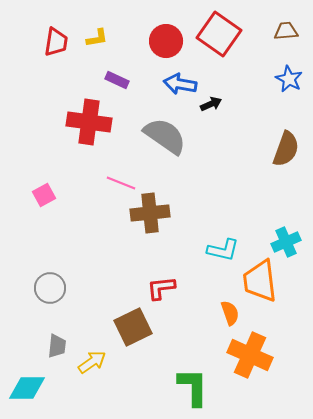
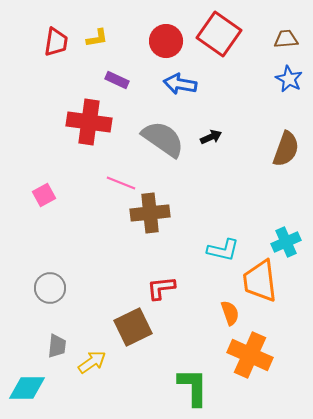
brown trapezoid: moved 8 px down
black arrow: moved 33 px down
gray semicircle: moved 2 px left, 3 px down
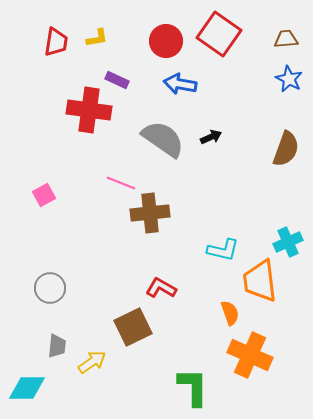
red cross: moved 12 px up
cyan cross: moved 2 px right
red L-shape: rotated 36 degrees clockwise
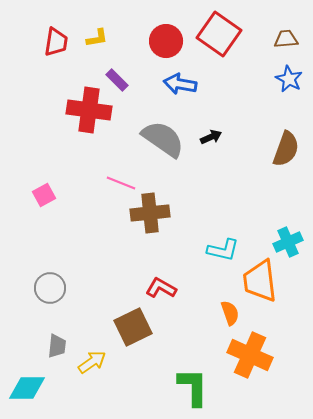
purple rectangle: rotated 20 degrees clockwise
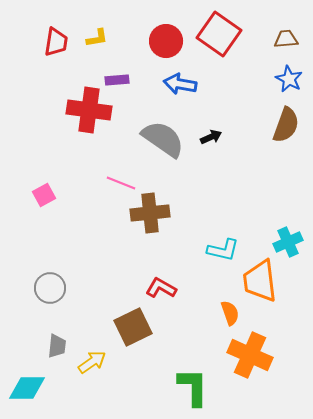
purple rectangle: rotated 50 degrees counterclockwise
brown semicircle: moved 24 px up
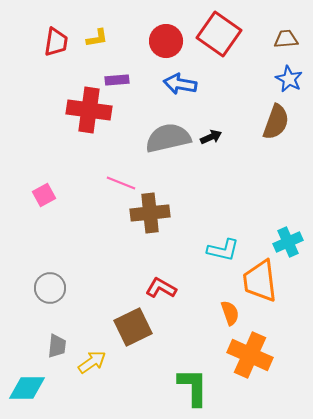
brown semicircle: moved 10 px left, 3 px up
gray semicircle: moved 5 px right, 1 px up; rotated 48 degrees counterclockwise
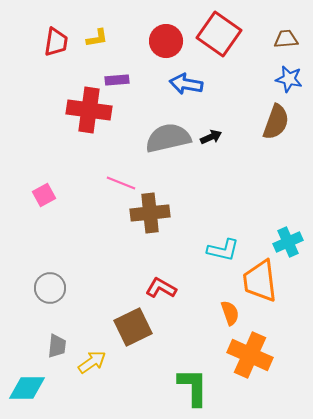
blue star: rotated 16 degrees counterclockwise
blue arrow: moved 6 px right
